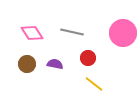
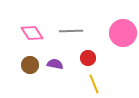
gray line: moved 1 px left, 1 px up; rotated 15 degrees counterclockwise
brown circle: moved 3 px right, 1 px down
yellow line: rotated 30 degrees clockwise
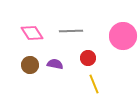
pink circle: moved 3 px down
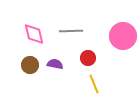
pink diamond: moved 2 px right, 1 px down; rotated 20 degrees clockwise
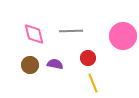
yellow line: moved 1 px left, 1 px up
